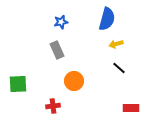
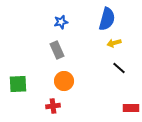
yellow arrow: moved 2 px left, 1 px up
orange circle: moved 10 px left
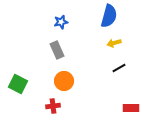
blue semicircle: moved 2 px right, 3 px up
black line: rotated 72 degrees counterclockwise
green square: rotated 30 degrees clockwise
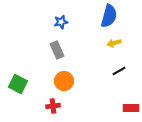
black line: moved 3 px down
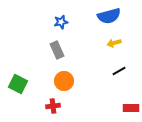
blue semicircle: rotated 60 degrees clockwise
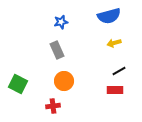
red rectangle: moved 16 px left, 18 px up
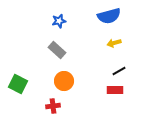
blue star: moved 2 px left, 1 px up
gray rectangle: rotated 24 degrees counterclockwise
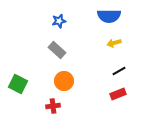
blue semicircle: rotated 15 degrees clockwise
red rectangle: moved 3 px right, 4 px down; rotated 21 degrees counterclockwise
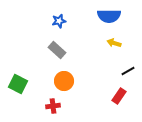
yellow arrow: rotated 32 degrees clockwise
black line: moved 9 px right
red rectangle: moved 1 px right, 2 px down; rotated 35 degrees counterclockwise
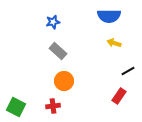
blue star: moved 6 px left, 1 px down
gray rectangle: moved 1 px right, 1 px down
green square: moved 2 px left, 23 px down
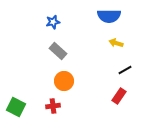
yellow arrow: moved 2 px right
black line: moved 3 px left, 1 px up
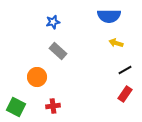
orange circle: moved 27 px left, 4 px up
red rectangle: moved 6 px right, 2 px up
